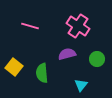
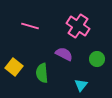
purple semicircle: moved 3 px left; rotated 42 degrees clockwise
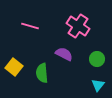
cyan triangle: moved 17 px right
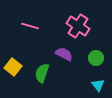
green circle: moved 1 px left, 1 px up
yellow square: moved 1 px left
green semicircle: rotated 24 degrees clockwise
cyan triangle: rotated 16 degrees counterclockwise
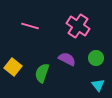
purple semicircle: moved 3 px right, 5 px down
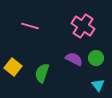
pink cross: moved 5 px right
purple semicircle: moved 7 px right
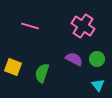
green circle: moved 1 px right, 1 px down
yellow square: rotated 18 degrees counterclockwise
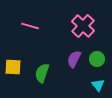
pink cross: rotated 10 degrees clockwise
purple semicircle: rotated 90 degrees counterclockwise
yellow square: rotated 18 degrees counterclockwise
